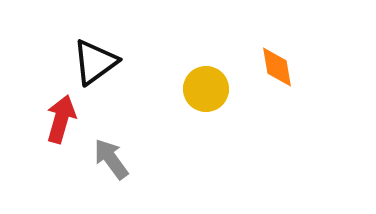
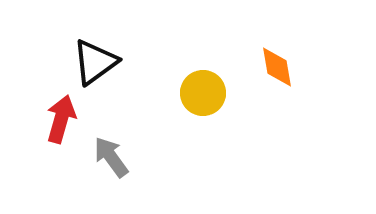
yellow circle: moved 3 px left, 4 px down
gray arrow: moved 2 px up
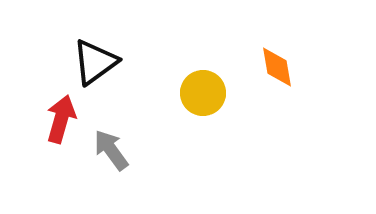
gray arrow: moved 7 px up
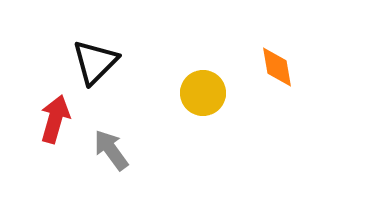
black triangle: rotated 9 degrees counterclockwise
red arrow: moved 6 px left
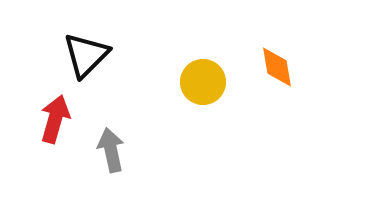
black triangle: moved 9 px left, 7 px up
yellow circle: moved 11 px up
gray arrow: rotated 24 degrees clockwise
